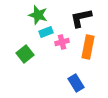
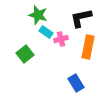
cyan rectangle: rotated 56 degrees clockwise
pink cross: moved 1 px left, 3 px up
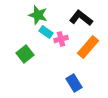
black L-shape: rotated 50 degrees clockwise
orange rectangle: rotated 30 degrees clockwise
blue rectangle: moved 2 px left
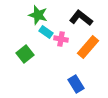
pink cross: rotated 24 degrees clockwise
blue rectangle: moved 2 px right, 1 px down
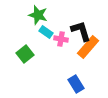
black L-shape: moved 13 px down; rotated 35 degrees clockwise
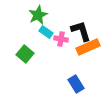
green star: rotated 30 degrees clockwise
orange rectangle: rotated 25 degrees clockwise
green square: rotated 12 degrees counterclockwise
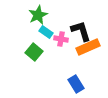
green square: moved 9 px right, 2 px up
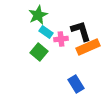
pink cross: rotated 16 degrees counterclockwise
green square: moved 5 px right
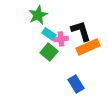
cyan rectangle: moved 3 px right, 2 px down
green square: moved 10 px right
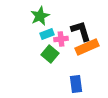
green star: moved 2 px right, 1 px down
cyan rectangle: moved 2 px left; rotated 56 degrees counterclockwise
orange rectangle: moved 1 px left
green square: moved 1 px right, 2 px down
blue rectangle: rotated 24 degrees clockwise
